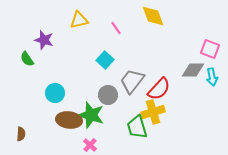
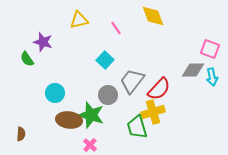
purple star: moved 1 px left, 2 px down
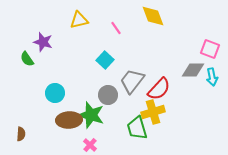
brown ellipse: rotated 10 degrees counterclockwise
green trapezoid: moved 1 px down
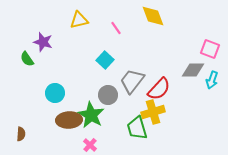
cyan arrow: moved 3 px down; rotated 30 degrees clockwise
green star: rotated 12 degrees clockwise
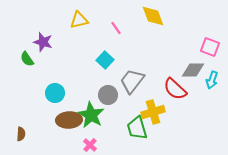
pink square: moved 2 px up
red semicircle: moved 16 px right; rotated 90 degrees clockwise
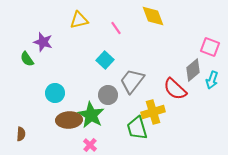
gray diamond: rotated 40 degrees counterclockwise
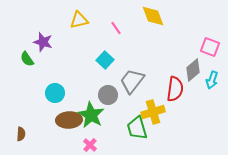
red semicircle: rotated 125 degrees counterclockwise
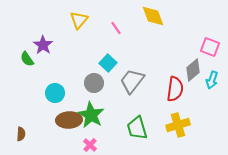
yellow triangle: rotated 36 degrees counterclockwise
purple star: moved 3 px down; rotated 18 degrees clockwise
cyan square: moved 3 px right, 3 px down
gray circle: moved 14 px left, 12 px up
yellow cross: moved 25 px right, 13 px down
